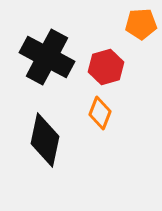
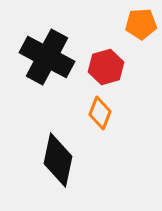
black diamond: moved 13 px right, 20 px down
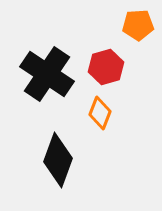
orange pentagon: moved 3 px left, 1 px down
black cross: moved 17 px down; rotated 6 degrees clockwise
black diamond: rotated 8 degrees clockwise
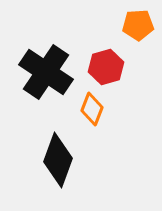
black cross: moved 1 px left, 2 px up
orange diamond: moved 8 px left, 4 px up
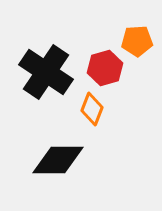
orange pentagon: moved 1 px left, 16 px down
red hexagon: moved 1 px left, 1 px down
black diamond: rotated 70 degrees clockwise
